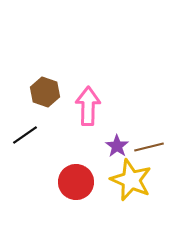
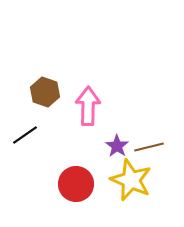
red circle: moved 2 px down
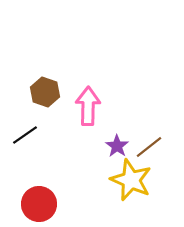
brown line: rotated 24 degrees counterclockwise
red circle: moved 37 px left, 20 px down
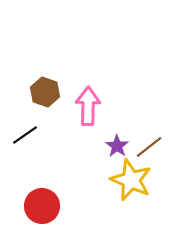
red circle: moved 3 px right, 2 px down
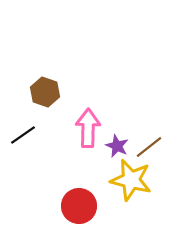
pink arrow: moved 22 px down
black line: moved 2 px left
purple star: rotated 10 degrees counterclockwise
yellow star: rotated 9 degrees counterclockwise
red circle: moved 37 px right
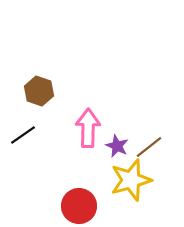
brown hexagon: moved 6 px left, 1 px up
yellow star: rotated 30 degrees counterclockwise
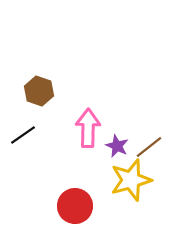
red circle: moved 4 px left
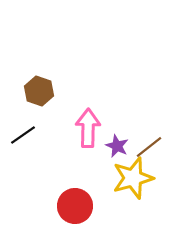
yellow star: moved 2 px right, 2 px up
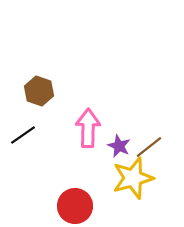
purple star: moved 2 px right
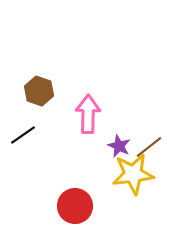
pink arrow: moved 14 px up
yellow star: moved 4 px up; rotated 9 degrees clockwise
